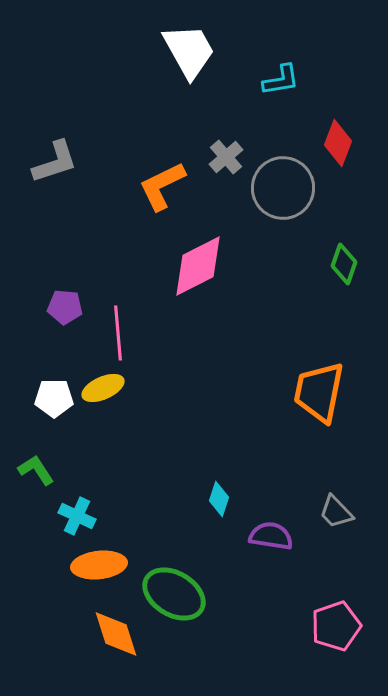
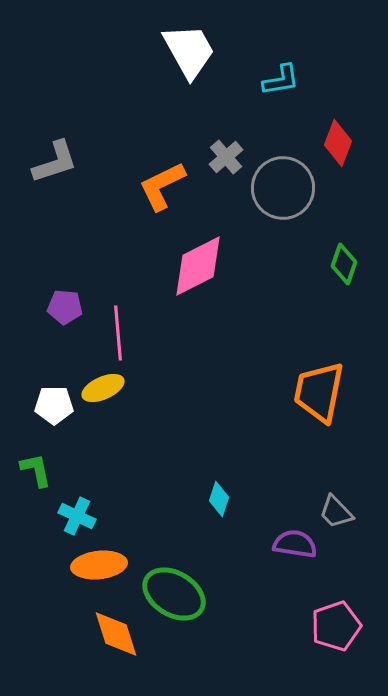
white pentagon: moved 7 px down
green L-shape: rotated 21 degrees clockwise
purple semicircle: moved 24 px right, 8 px down
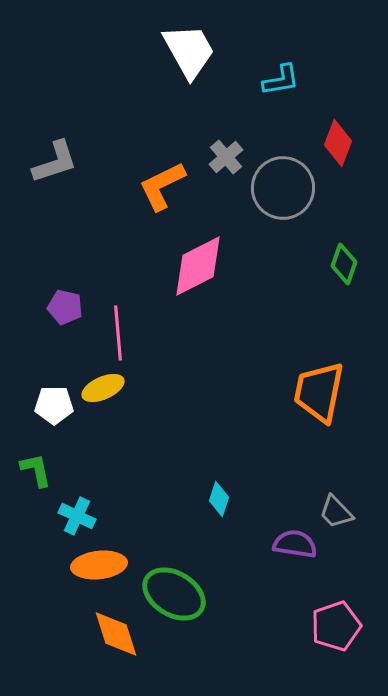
purple pentagon: rotated 8 degrees clockwise
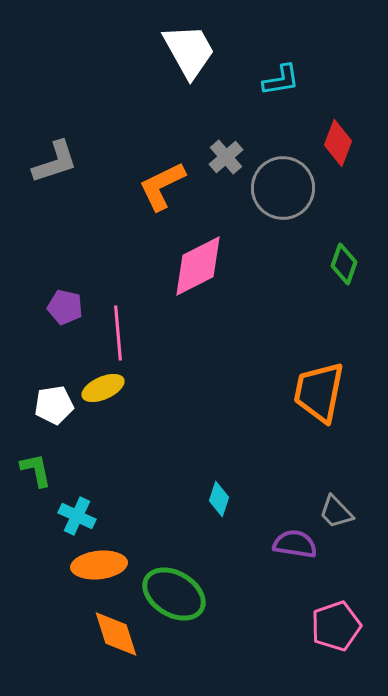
white pentagon: rotated 9 degrees counterclockwise
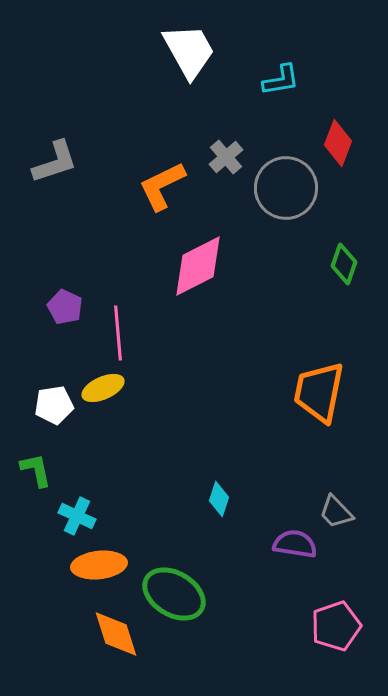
gray circle: moved 3 px right
purple pentagon: rotated 12 degrees clockwise
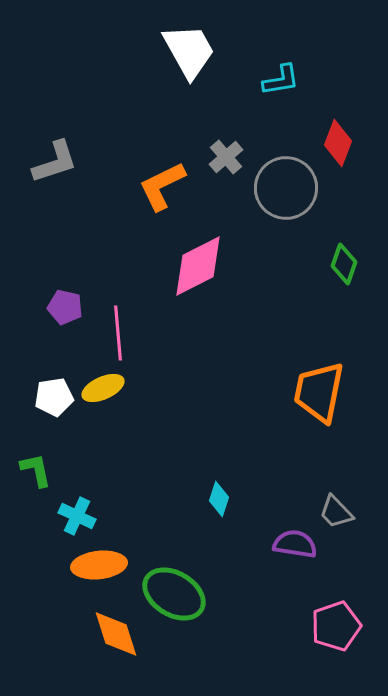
purple pentagon: rotated 12 degrees counterclockwise
white pentagon: moved 8 px up
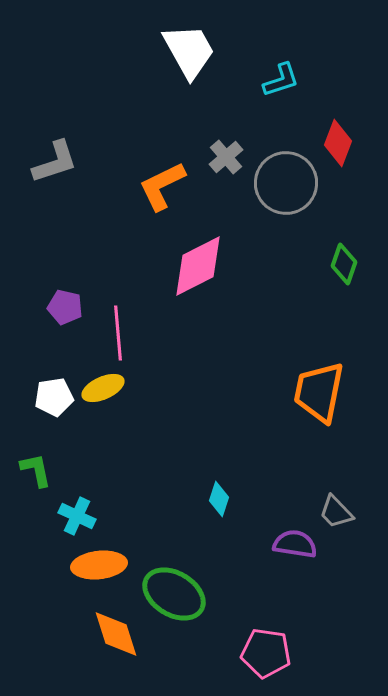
cyan L-shape: rotated 9 degrees counterclockwise
gray circle: moved 5 px up
pink pentagon: moved 70 px left, 27 px down; rotated 27 degrees clockwise
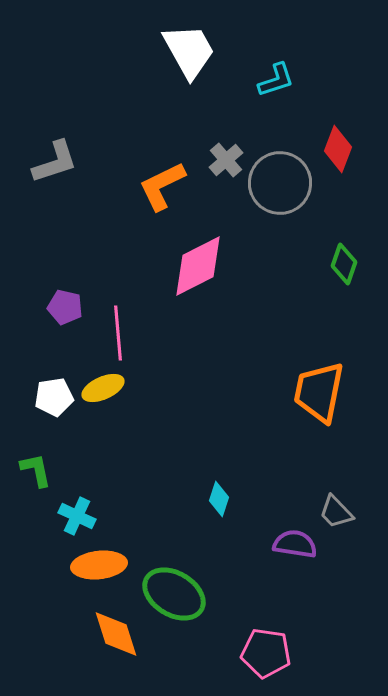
cyan L-shape: moved 5 px left
red diamond: moved 6 px down
gray cross: moved 3 px down
gray circle: moved 6 px left
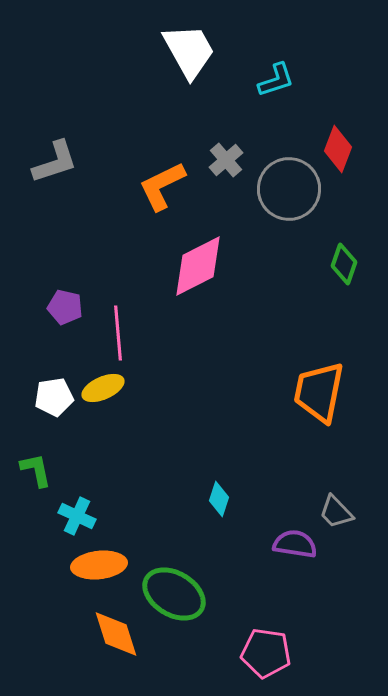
gray circle: moved 9 px right, 6 px down
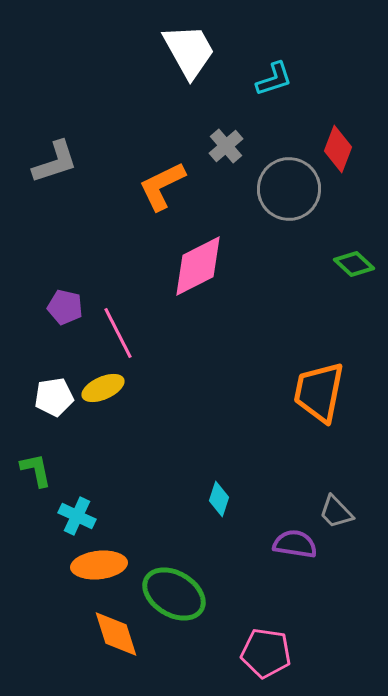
cyan L-shape: moved 2 px left, 1 px up
gray cross: moved 14 px up
green diamond: moved 10 px right; rotated 66 degrees counterclockwise
pink line: rotated 22 degrees counterclockwise
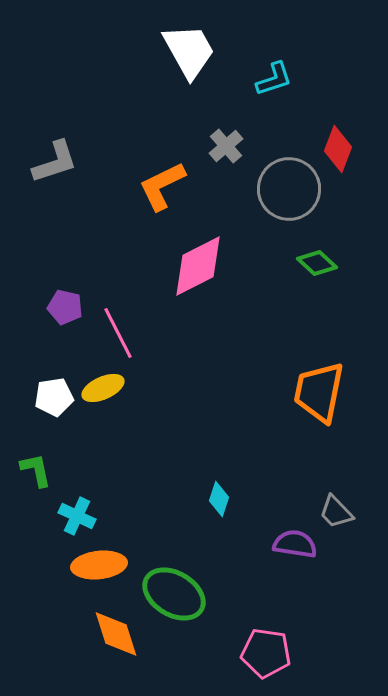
green diamond: moved 37 px left, 1 px up
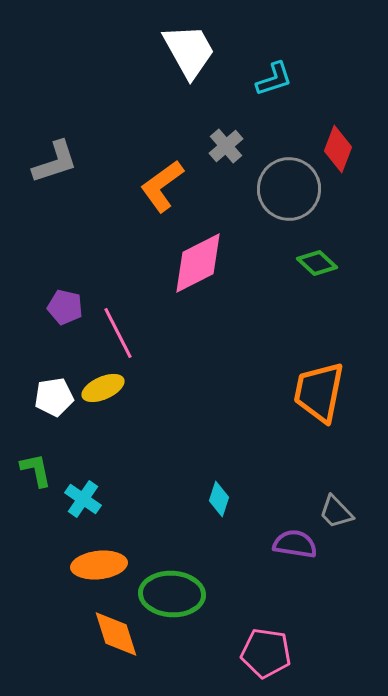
orange L-shape: rotated 10 degrees counterclockwise
pink diamond: moved 3 px up
cyan cross: moved 6 px right, 17 px up; rotated 9 degrees clockwise
green ellipse: moved 2 px left; rotated 28 degrees counterclockwise
